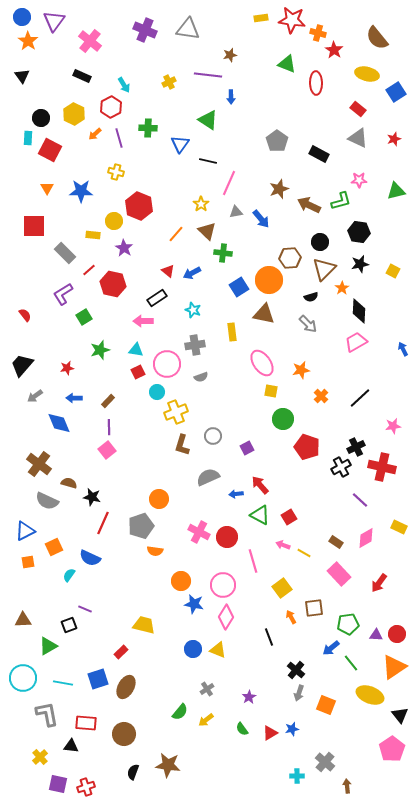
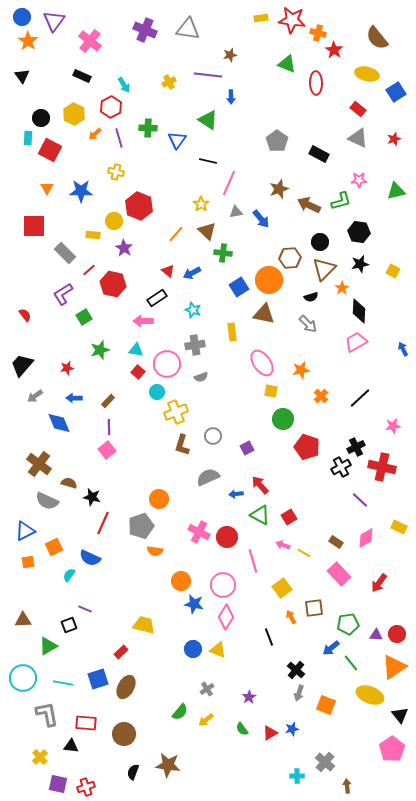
blue triangle at (180, 144): moved 3 px left, 4 px up
red square at (138, 372): rotated 24 degrees counterclockwise
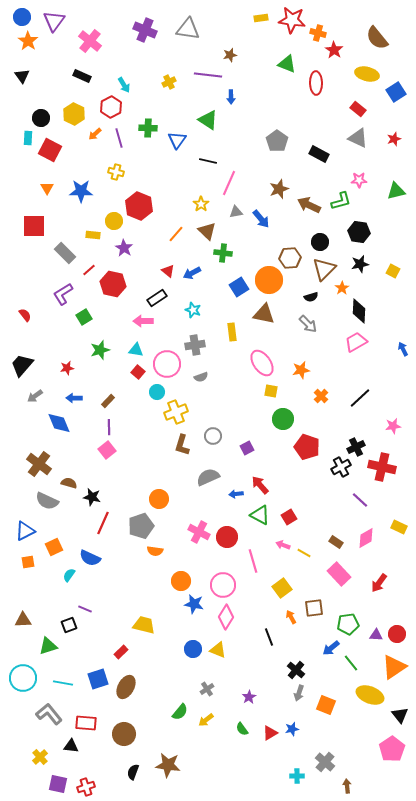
green triangle at (48, 646): rotated 12 degrees clockwise
gray L-shape at (47, 714): moved 2 px right; rotated 28 degrees counterclockwise
